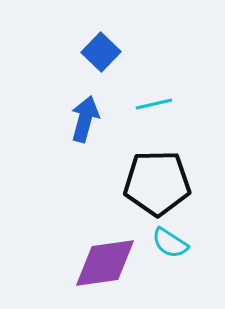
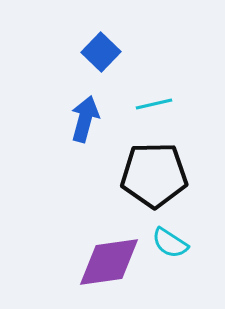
black pentagon: moved 3 px left, 8 px up
purple diamond: moved 4 px right, 1 px up
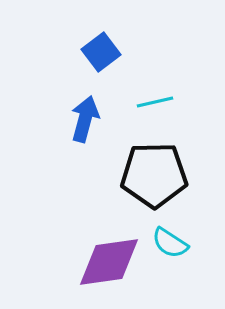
blue square: rotated 9 degrees clockwise
cyan line: moved 1 px right, 2 px up
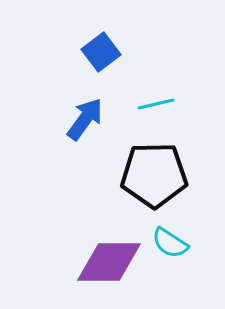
cyan line: moved 1 px right, 2 px down
blue arrow: rotated 21 degrees clockwise
purple diamond: rotated 8 degrees clockwise
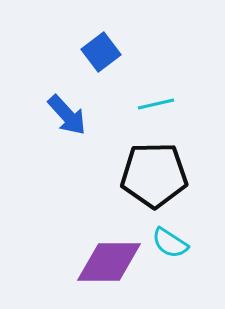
blue arrow: moved 18 px left, 4 px up; rotated 102 degrees clockwise
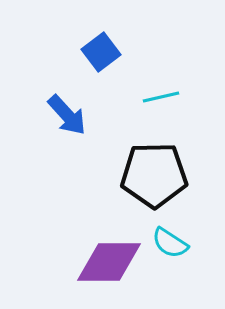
cyan line: moved 5 px right, 7 px up
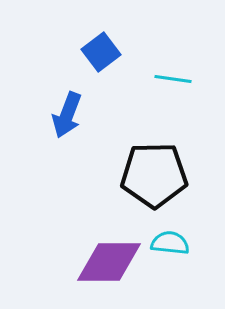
cyan line: moved 12 px right, 18 px up; rotated 21 degrees clockwise
blue arrow: rotated 63 degrees clockwise
cyan semicircle: rotated 153 degrees clockwise
